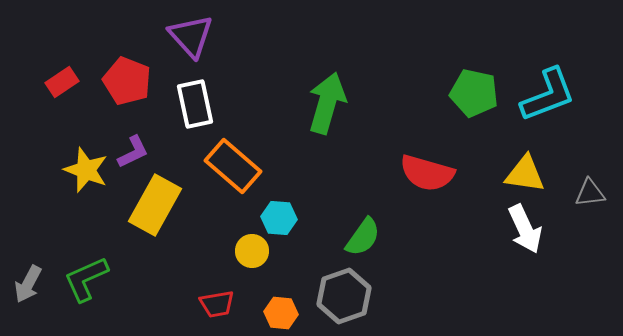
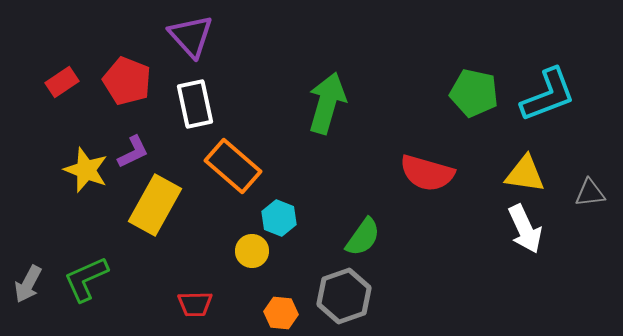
cyan hexagon: rotated 16 degrees clockwise
red trapezoid: moved 22 px left; rotated 9 degrees clockwise
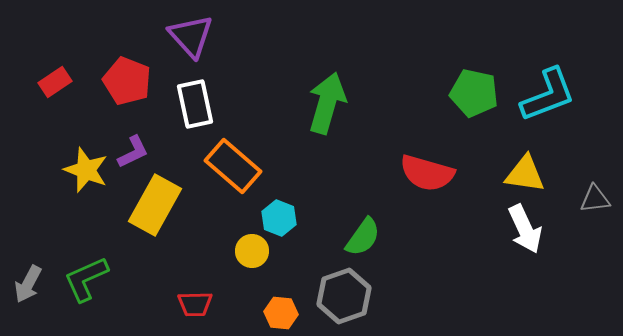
red rectangle: moved 7 px left
gray triangle: moved 5 px right, 6 px down
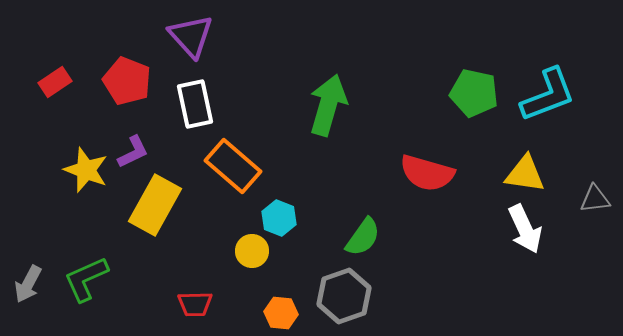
green arrow: moved 1 px right, 2 px down
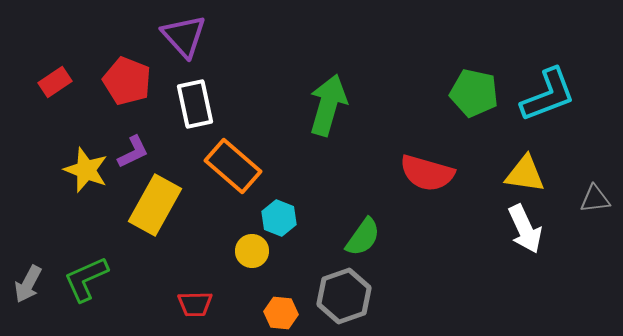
purple triangle: moved 7 px left
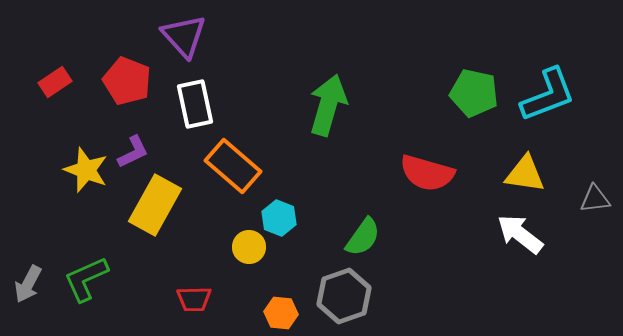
white arrow: moved 5 px left, 5 px down; rotated 153 degrees clockwise
yellow circle: moved 3 px left, 4 px up
red trapezoid: moved 1 px left, 5 px up
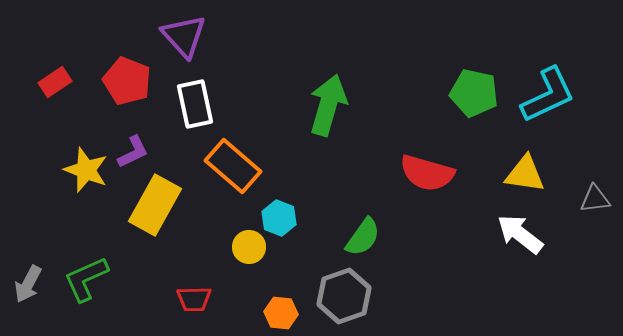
cyan L-shape: rotated 4 degrees counterclockwise
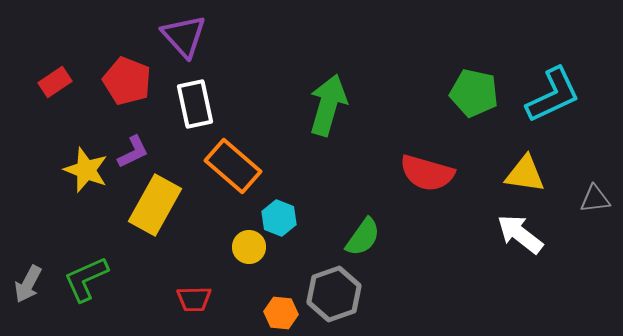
cyan L-shape: moved 5 px right
gray hexagon: moved 10 px left, 2 px up
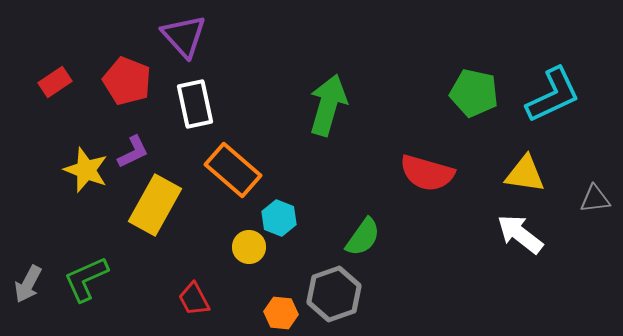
orange rectangle: moved 4 px down
red trapezoid: rotated 63 degrees clockwise
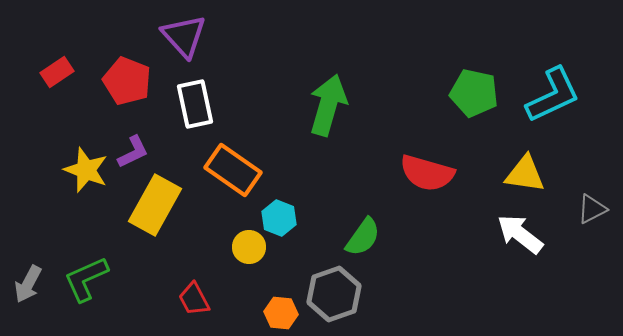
red rectangle: moved 2 px right, 10 px up
orange rectangle: rotated 6 degrees counterclockwise
gray triangle: moved 3 px left, 10 px down; rotated 20 degrees counterclockwise
